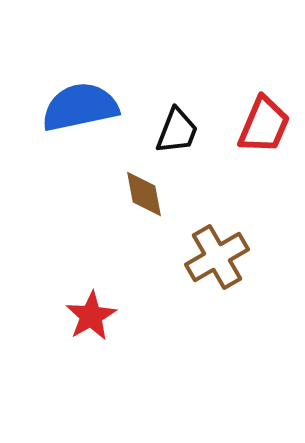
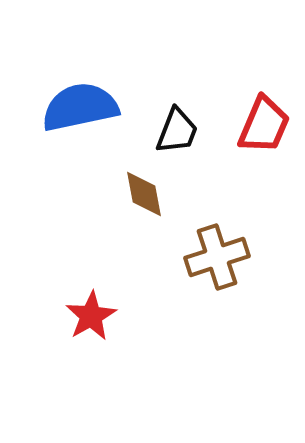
brown cross: rotated 12 degrees clockwise
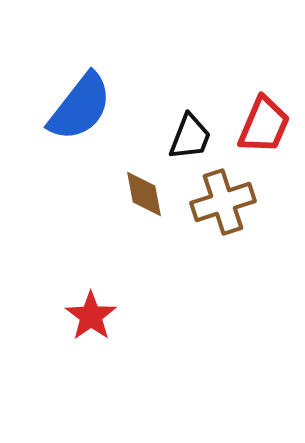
blue semicircle: rotated 140 degrees clockwise
black trapezoid: moved 13 px right, 6 px down
brown cross: moved 6 px right, 55 px up
red star: rotated 6 degrees counterclockwise
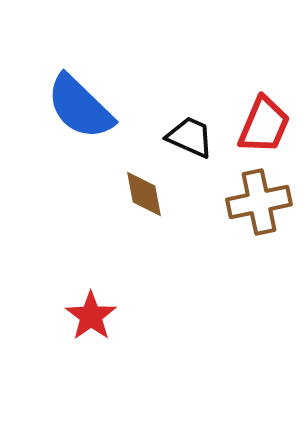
blue semicircle: rotated 96 degrees clockwise
black trapezoid: rotated 87 degrees counterclockwise
brown cross: moved 36 px right; rotated 6 degrees clockwise
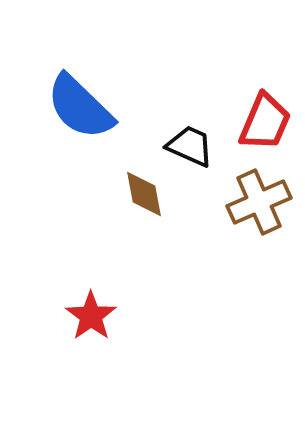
red trapezoid: moved 1 px right, 3 px up
black trapezoid: moved 9 px down
brown cross: rotated 12 degrees counterclockwise
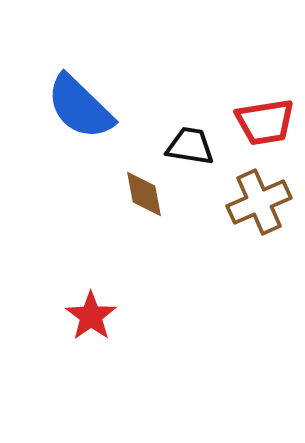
red trapezoid: rotated 58 degrees clockwise
black trapezoid: rotated 15 degrees counterclockwise
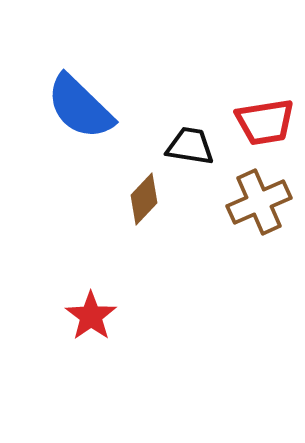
brown diamond: moved 5 px down; rotated 54 degrees clockwise
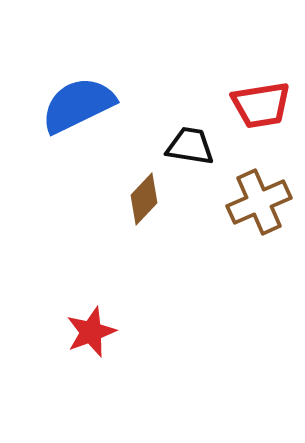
blue semicircle: moved 2 px left, 2 px up; rotated 110 degrees clockwise
red trapezoid: moved 4 px left, 17 px up
red star: moved 16 px down; rotated 15 degrees clockwise
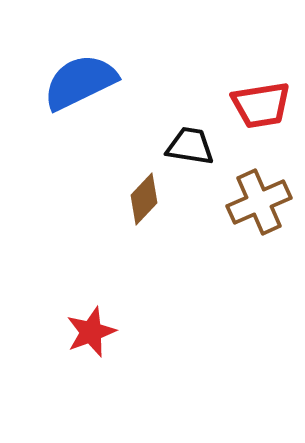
blue semicircle: moved 2 px right, 23 px up
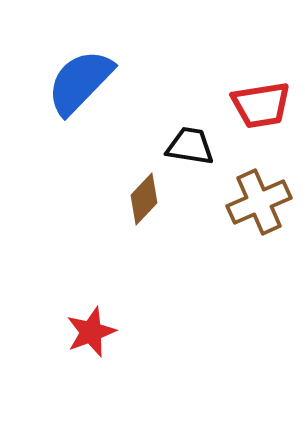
blue semicircle: rotated 20 degrees counterclockwise
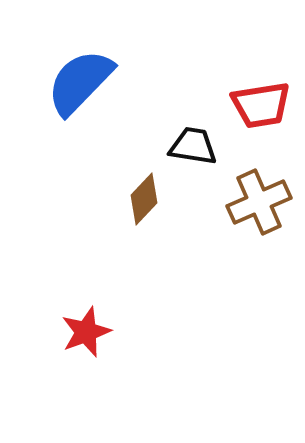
black trapezoid: moved 3 px right
red star: moved 5 px left
